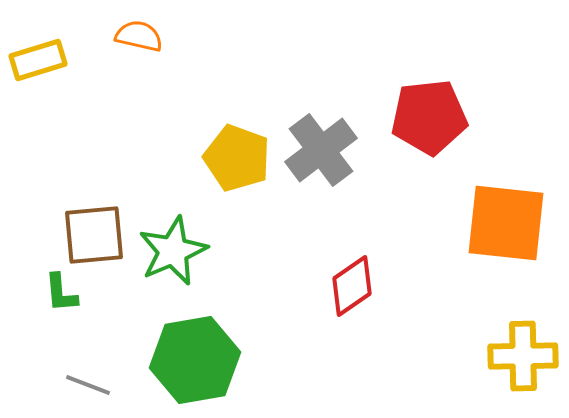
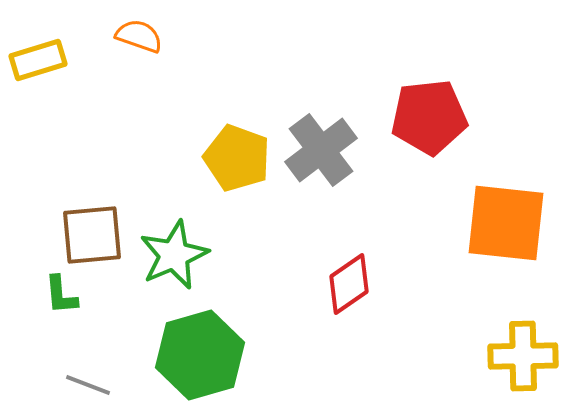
orange semicircle: rotated 6 degrees clockwise
brown square: moved 2 px left
green star: moved 1 px right, 4 px down
red diamond: moved 3 px left, 2 px up
green L-shape: moved 2 px down
green hexagon: moved 5 px right, 5 px up; rotated 6 degrees counterclockwise
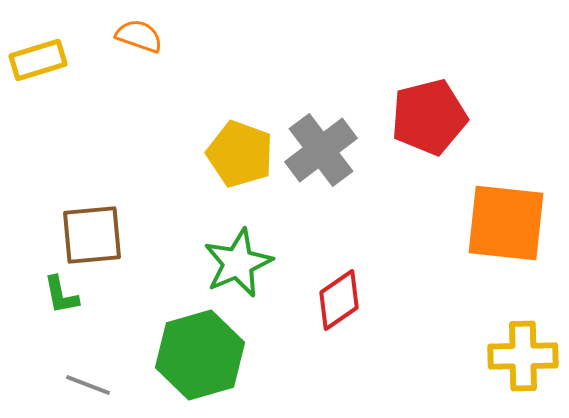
red pentagon: rotated 8 degrees counterclockwise
yellow pentagon: moved 3 px right, 4 px up
green star: moved 64 px right, 8 px down
red diamond: moved 10 px left, 16 px down
green L-shape: rotated 6 degrees counterclockwise
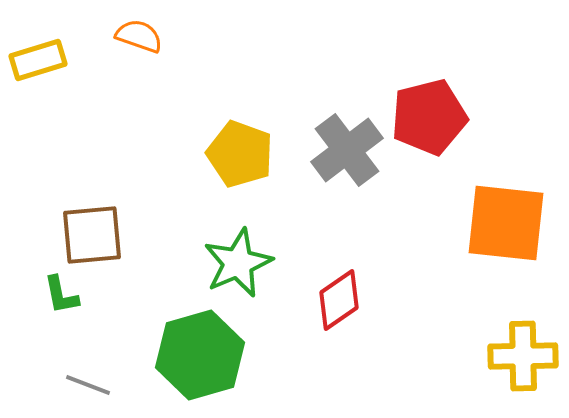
gray cross: moved 26 px right
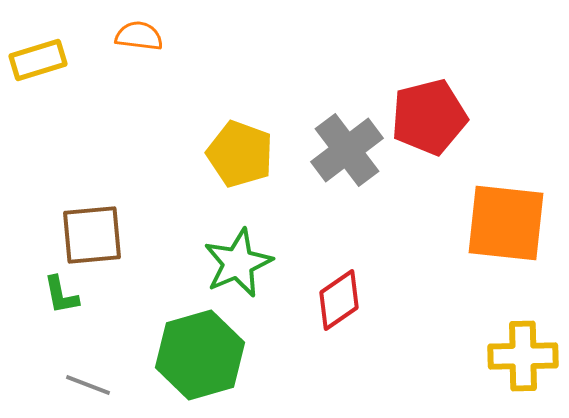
orange semicircle: rotated 12 degrees counterclockwise
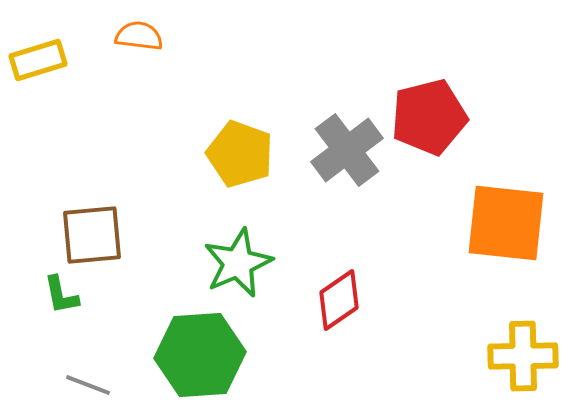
green hexagon: rotated 12 degrees clockwise
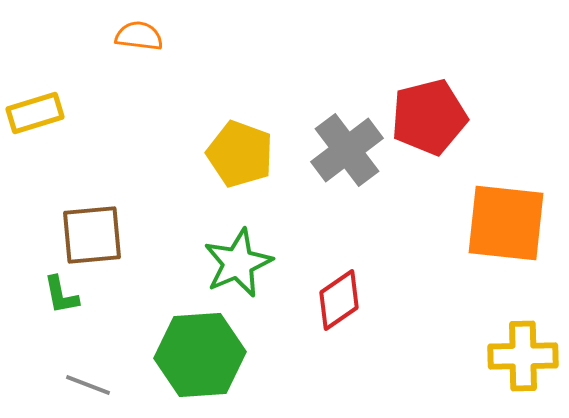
yellow rectangle: moved 3 px left, 53 px down
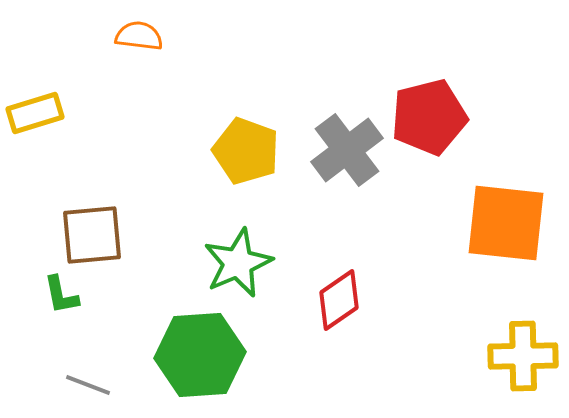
yellow pentagon: moved 6 px right, 3 px up
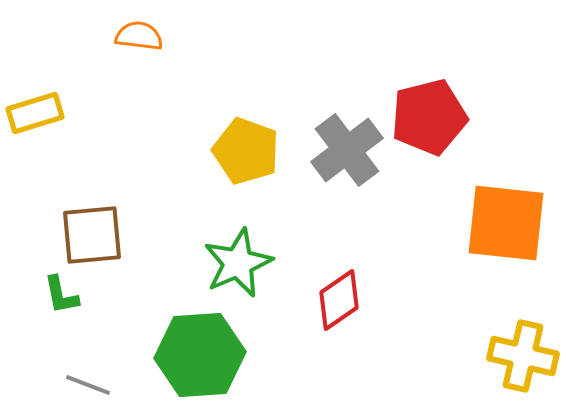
yellow cross: rotated 14 degrees clockwise
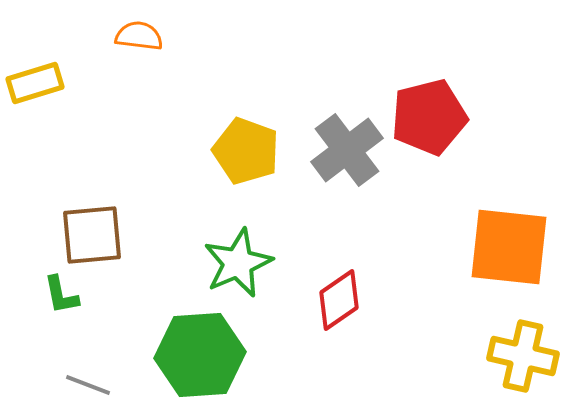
yellow rectangle: moved 30 px up
orange square: moved 3 px right, 24 px down
